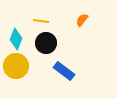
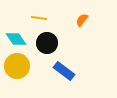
yellow line: moved 2 px left, 3 px up
cyan diamond: rotated 55 degrees counterclockwise
black circle: moved 1 px right
yellow circle: moved 1 px right
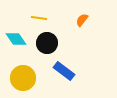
yellow circle: moved 6 px right, 12 px down
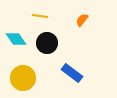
yellow line: moved 1 px right, 2 px up
blue rectangle: moved 8 px right, 2 px down
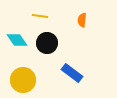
orange semicircle: rotated 32 degrees counterclockwise
cyan diamond: moved 1 px right, 1 px down
yellow circle: moved 2 px down
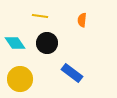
cyan diamond: moved 2 px left, 3 px down
yellow circle: moved 3 px left, 1 px up
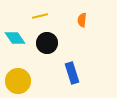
yellow line: rotated 21 degrees counterclockwise
cyan diamond: moved 5 px up
blue rectangle: rotated 35 degrees clockwise
yellow circle: moved 2 px left, 2 px down
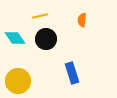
black circle: moved 1 px left, 4 px up
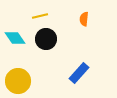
orange semicircle: moved 2 px right, 1 px up
blue rectangle: moved 7 px right; rotated 60 degrees clockwise
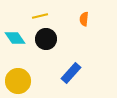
blue rectangle: moved 8 px left
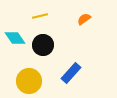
orange semicircle: rotated 48 degrees clockwise
black circle: moved 3 px left, 6 px down
yellow circle: moved 11 px right
